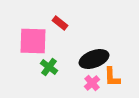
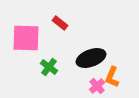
pink square: moved 7 px left, 3 px up
black ellipse: moved 3 px left, 1 px up
orange L-shape: rotated 25 degrees clockwise
pink cross: moved 5 px right, 3 px down
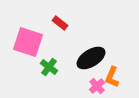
pink square: moved 2 px right, 4 px down; rotated 16 degrees clockwise
black ellipse: rotated 12 degrees counterclockwise
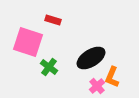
red rectangle: moved 7 px left, 3 px up; rotated 21 degrees counterclockwise
